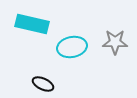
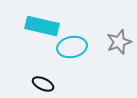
cyan rectangle: moved 10 px right, 2 px down
gray star: moved 4 px right; rotated 20 degrees counterclockwise
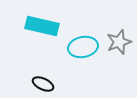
cyan ellipse: moved 11 px right
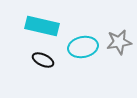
gray star: rotated 10 degrees clockwise
black ellipse: moved 24 px up
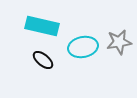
black ellipse: rotated 15 degrees clockwise
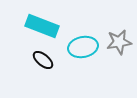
cyan rectangle: rotated 8 degrees clockwise
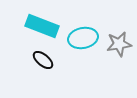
gray star: moved 2 px down
cyan ellipse: moved 9 px up
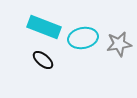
cyan rectangle: moved 2 px right, 1 px down
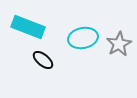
cyan rectangle: moved 16 px left
gray star: rotated 20 degrees counterclockwise
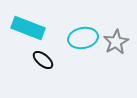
cyan rectangle: moved 1 px down
gray star: moved 3 px left, 2 px up
